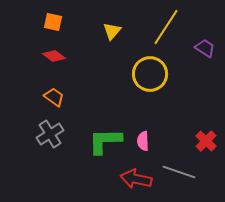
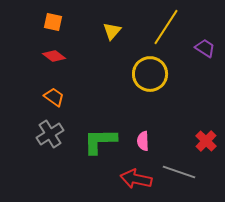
green L-shape: moved 5 px left
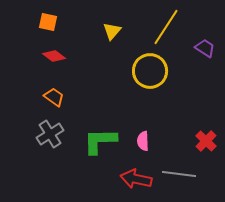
orange square: moved 5 px left
yellow circle: moved 3 px up
gray line: moved 2 px down; rotated 12 degrees counterclockwise
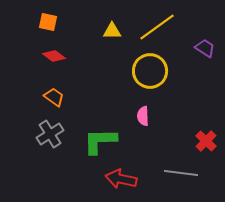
yellow line: moved 9 px left; rotated 21 degrees clockwise
yellow triangle: rotated 48 degrees clockwise
pink semicircle: moved 25 px up
gray line: moved 2 px right, 1 px up
red arrow: moved 15 px left
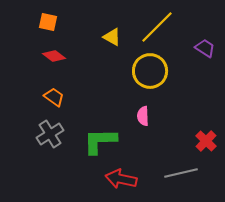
yellow line: rotated 9 degrees counterclockwise
yellow triangle: moved 6 px down; rotated 30 degrees clockwise
gray line: rotated 20 degrees counterclockwise
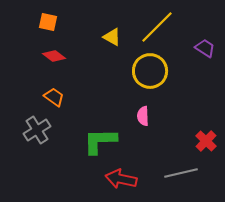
gray cross: moved 13 px left, 4 px up
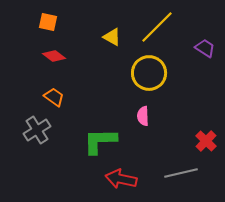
yellow circle: moved 1 px left, 2 px down
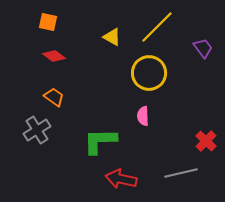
purple trapezoid: moved 2 px left; rotated 20 degrees clockwise
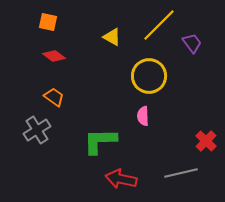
yellow line: moved 2 px right, 2 px up
purple trapezoid: moved 11 px left, 5 px up
yellow circle: moved 3 px down
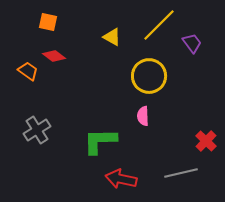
orange trapezoid: moved 26 px left, 26 px up
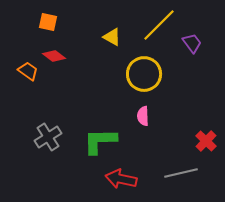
yellow circle: moved 5 px left, 2 px up
gray cross: moved 11 px right, 7 px down
